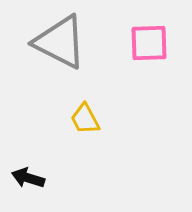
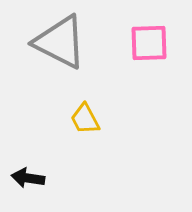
black arrow: rotated 8 degrees counterclockwise
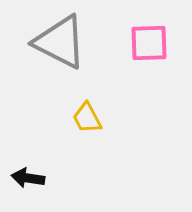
yellow trapezoid: moved 2 px right, 1 px up
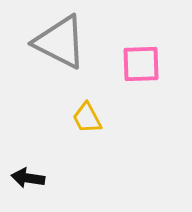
pink square: moved 8 px left, 21 px down
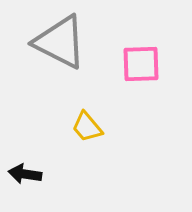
yellow trapezoid: moved 9 px down; rotated 12 degrees counterclockwise
black arrow: moved 3 px left, 4 px up
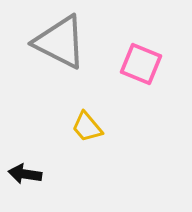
pink square: rotated 24 degrees clockwise
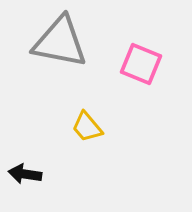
gray triangle: rotated 16 degrees counterclockwise
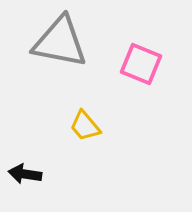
yellow trapezoid: moved 2 px left, 1 px up
